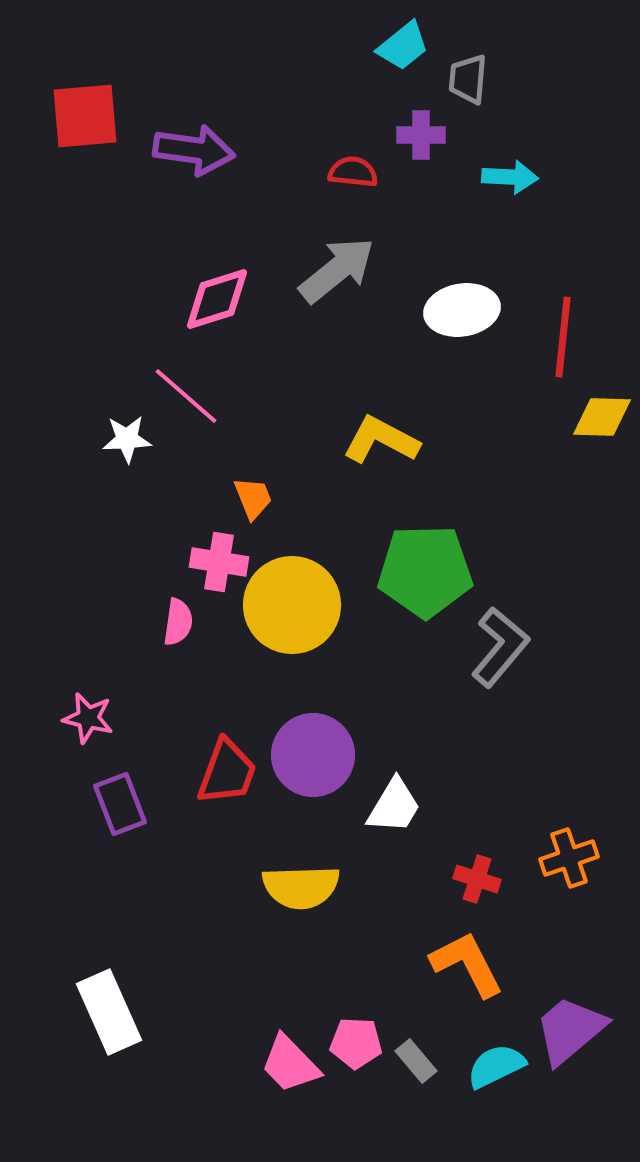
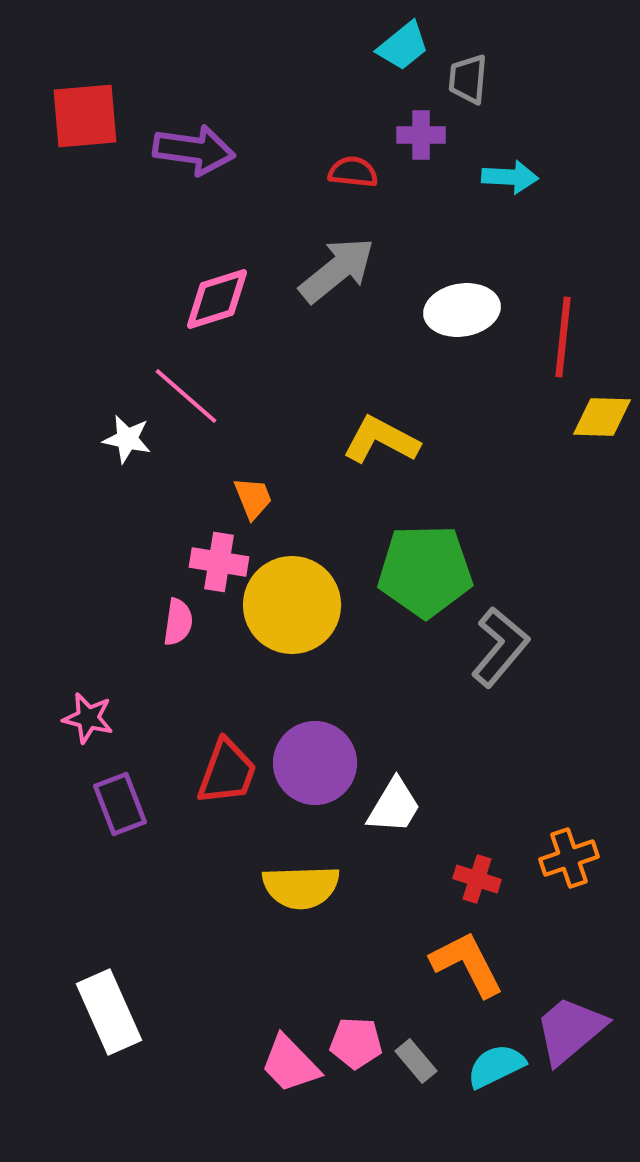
white star: rotated 15 degrees clockwise
purple circle: moved 2 px right, 8 px down
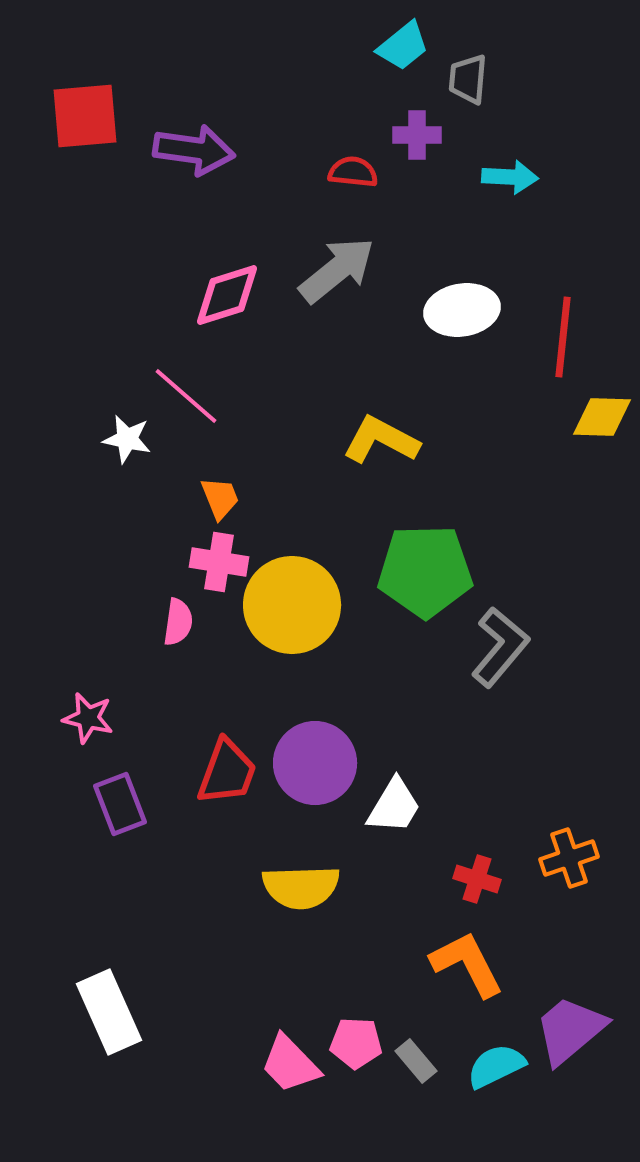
purple cross: moved 4 px left
pink diamond: moved 10 px right, 4 px up
orange trapezoid: moved 33 px left
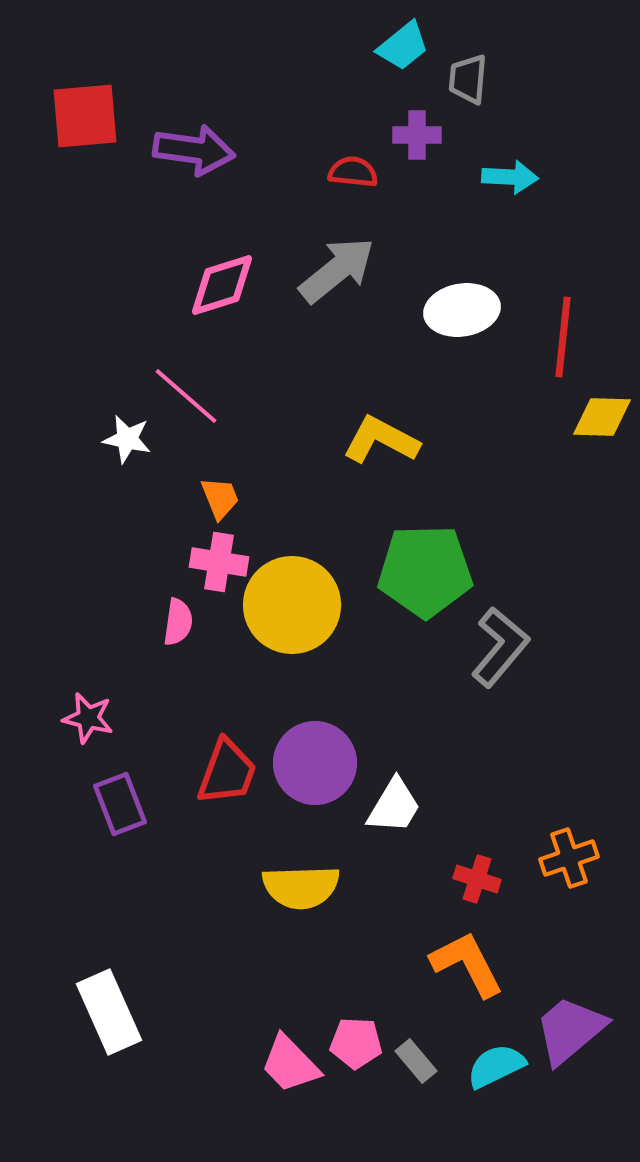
pink diamond: moved 5 px left, 10 px up
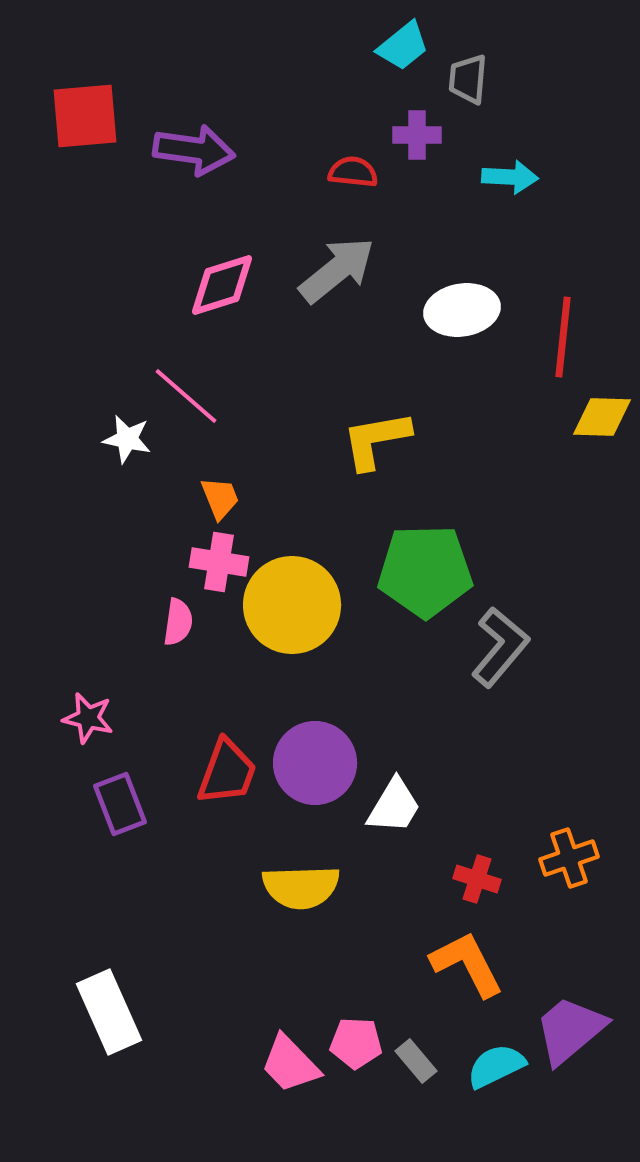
yellow L-shape: moved 5 px left; rotated 38 degrees counterclockwise
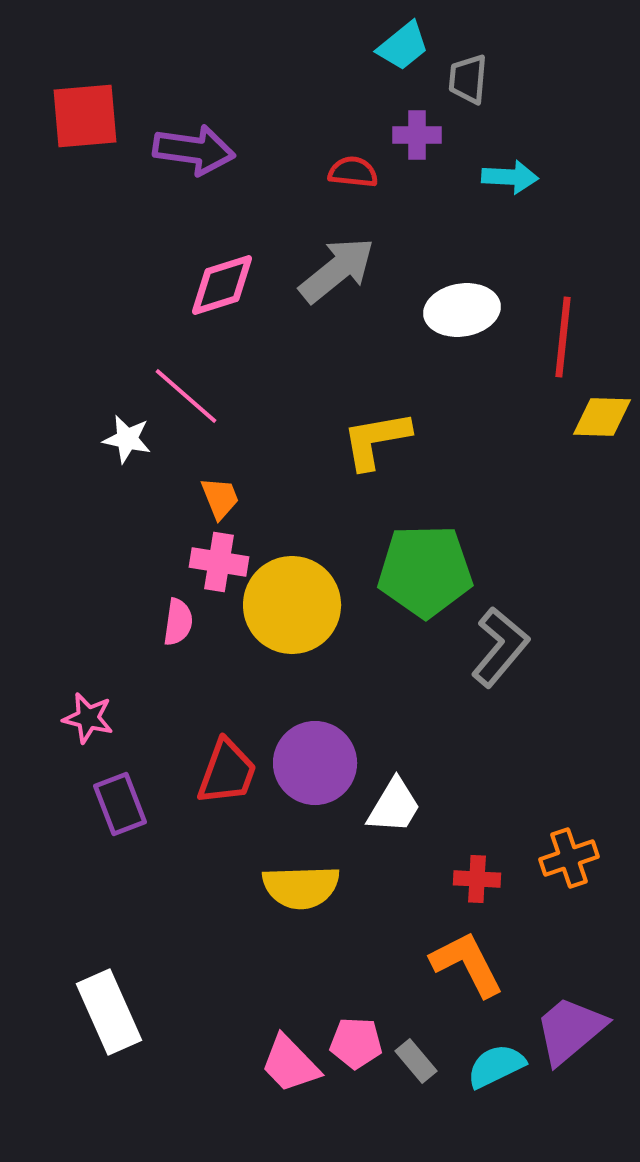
red cross: rotated 15 degrees counterclockwise
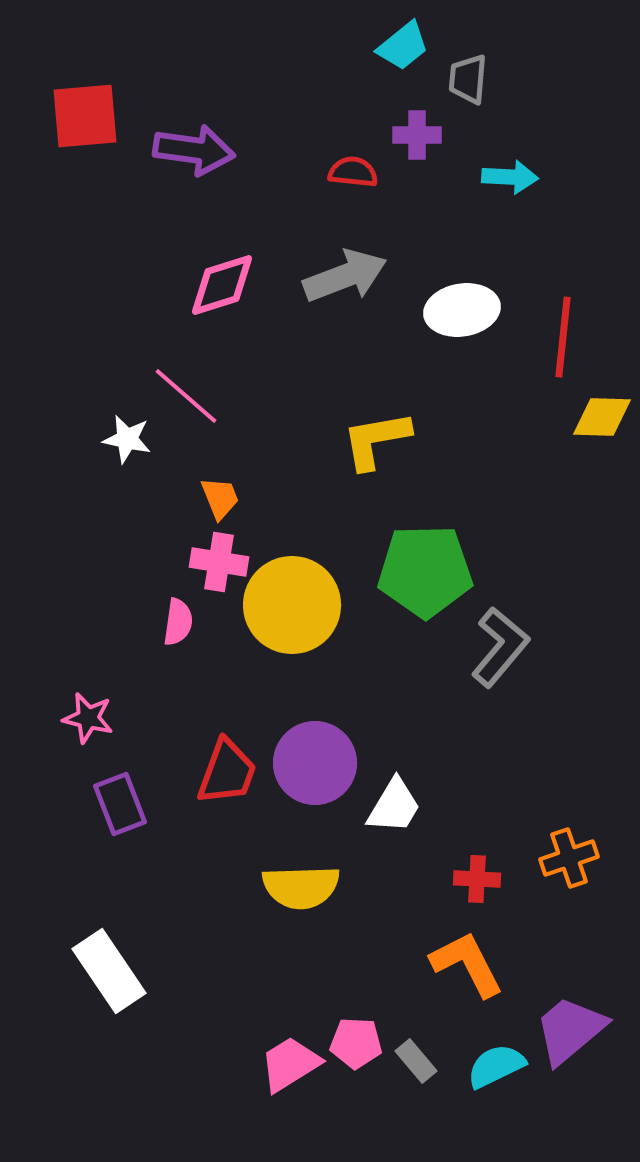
gray arrow: moved 8 px right, 6 px down; rotated 18 degrees clockwise
white rectangle: moved 41 px up; rotated 10 degrees counterclockwise
pink trapezoid: rotated 102 degrees clockwise
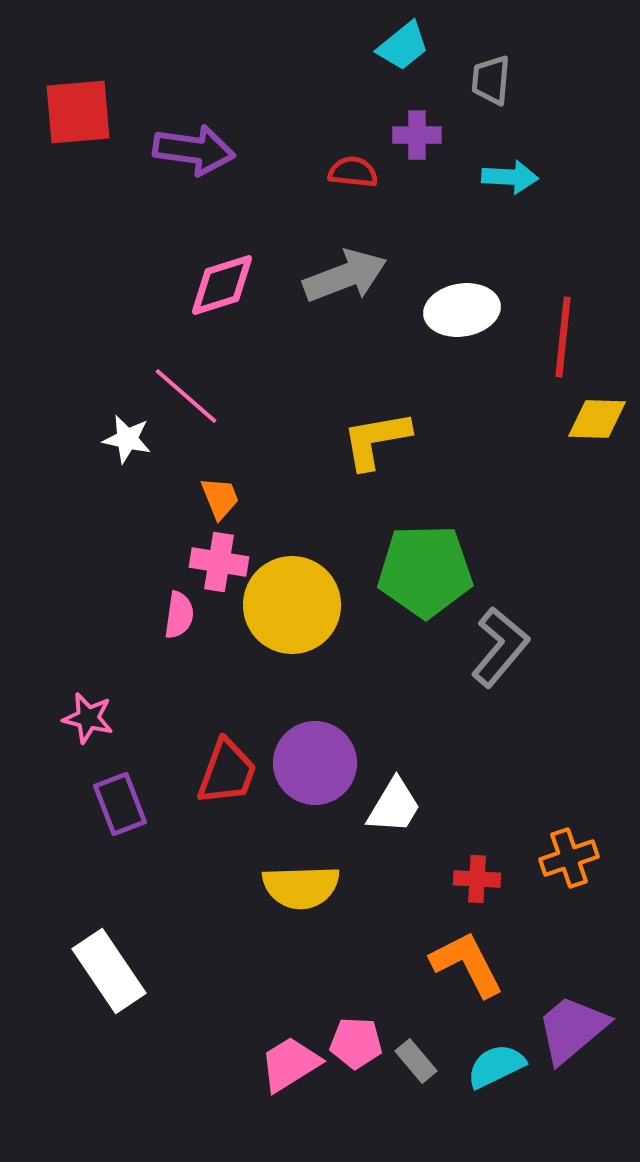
gray trapezoid: moved 23 px right, 1 px down
red square: moved 7 px left, 4 px up
yellow diamond: moved 5 px left, 2 px down
pink semicircle: moved 1 px right, 7 px up
purple trapezoid: moved 2 px right, 1 px up
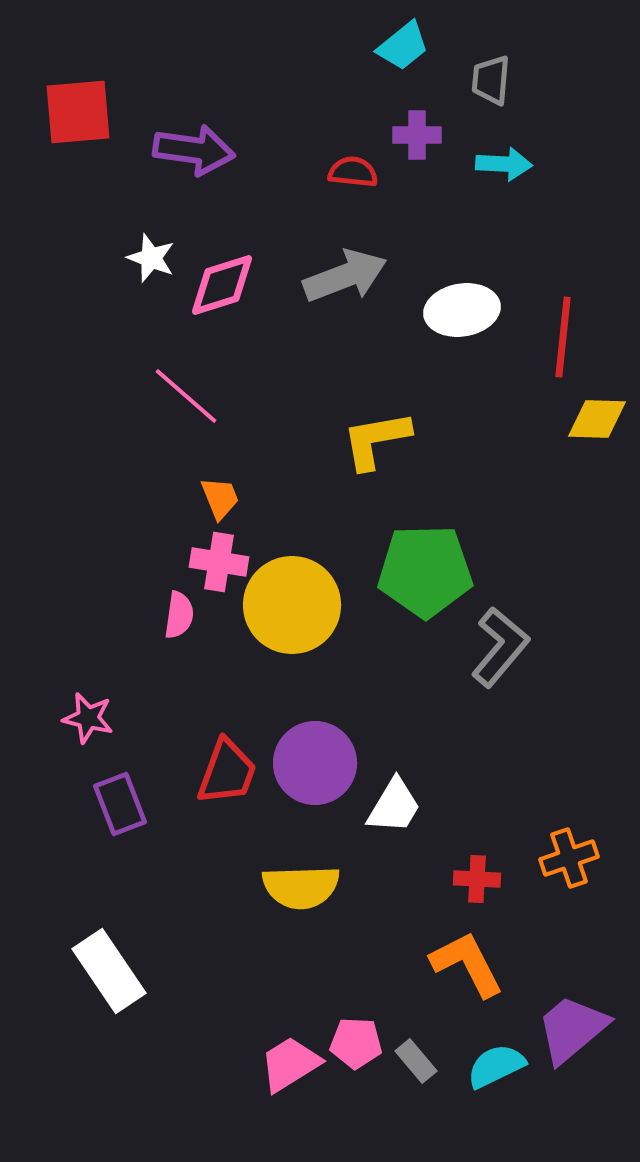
cyan arrow: moved 6 px left, 13 px up
white star: moved 24 px right, 181 px up; rotated 9 degrees clockwise
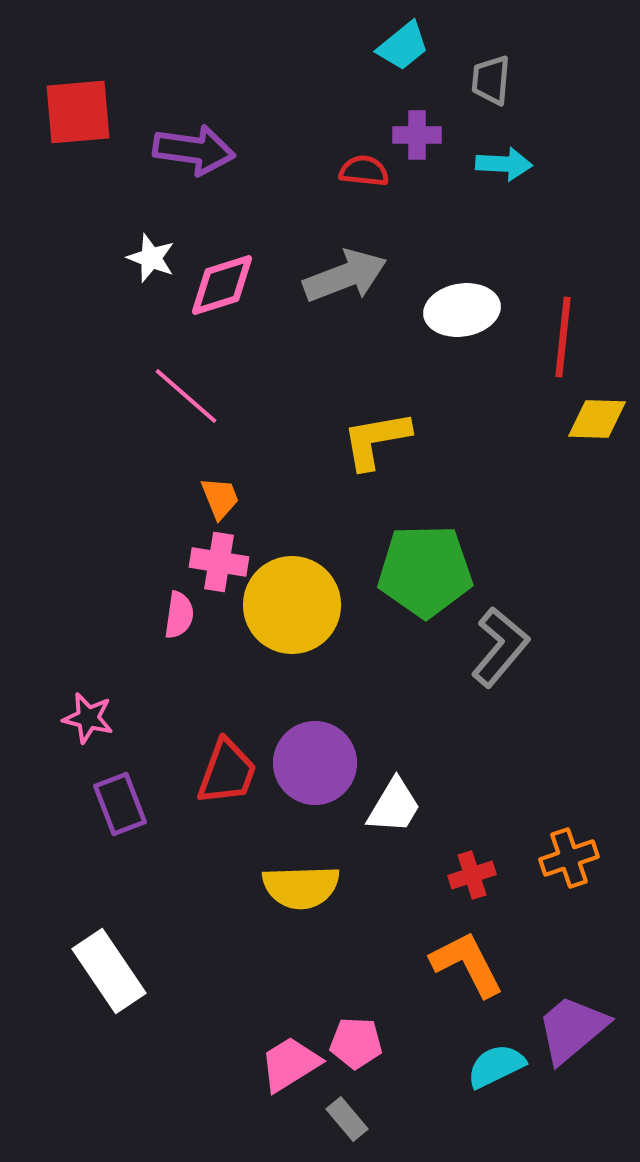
red semicircle: moved 11 px right, 1 px up
red cross: moved 5 px left, 4 px up; rotated 21 degrees counterclockwise
gray rectangle: moved 69 px left, 58 px down
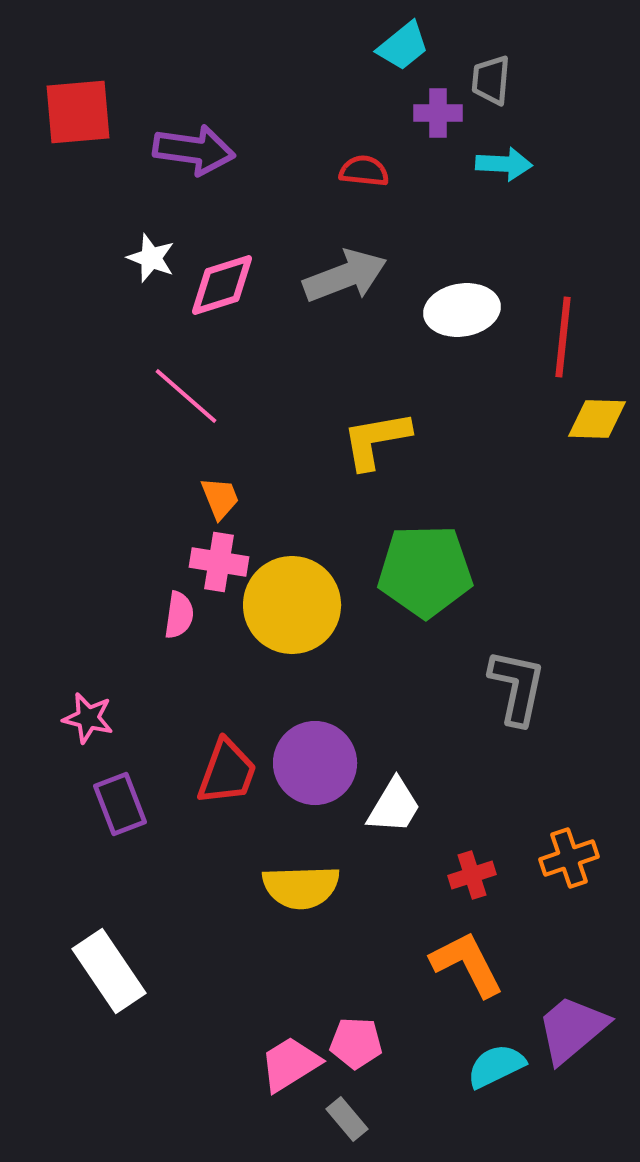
purple cross: moved 21 px right, 22 px up
gray L-shape: moved 17 px right, 40 px down; rotated 28 degrees counterclockwise
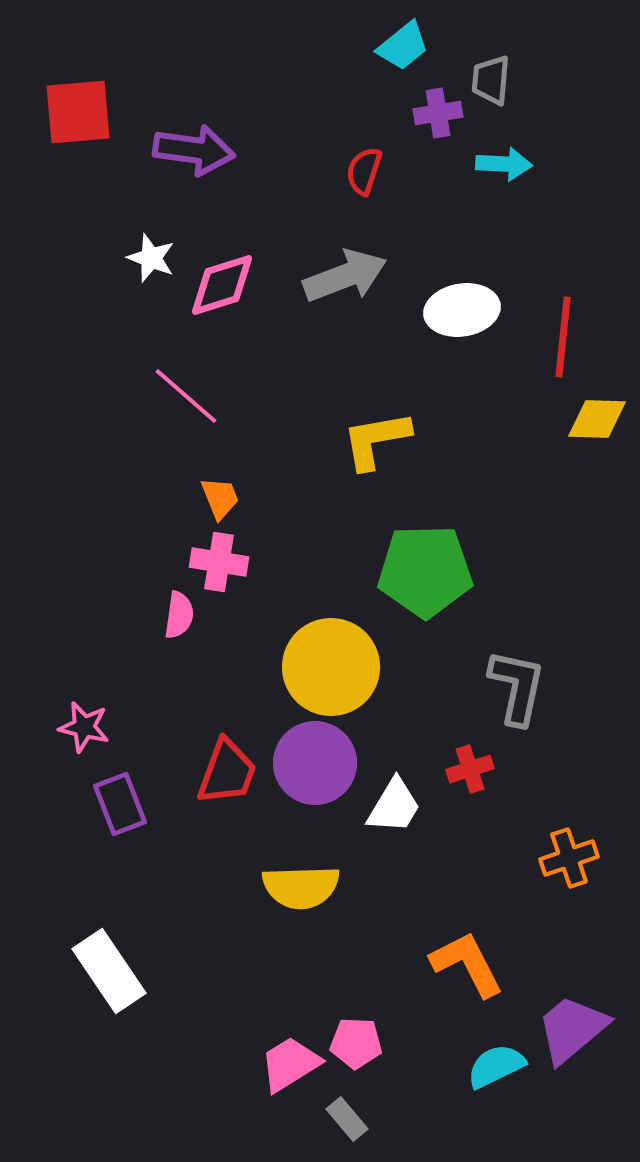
purple cross: rotated 9 degrees counterclockwise
red semicircle: rotated 78 degrees counterclockwise
yellow circle: moved 39 px right, 62 px down
pink star: moved 4 px left, 9 px down
red cross: moved 2 px left, 106 px up
